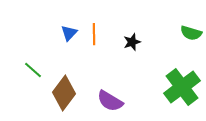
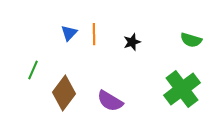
green semicircle: moved 7 px down
green line: rotated 72 degrees clockwise
green cross: moved 2 px down
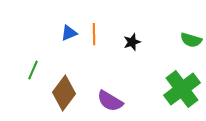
blue triangle: rotated 24 degrees clockwise
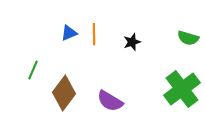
green semicircle: moved 3 px left, 2 px up
